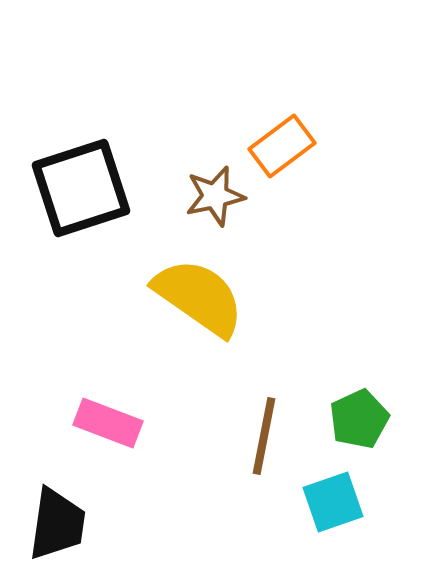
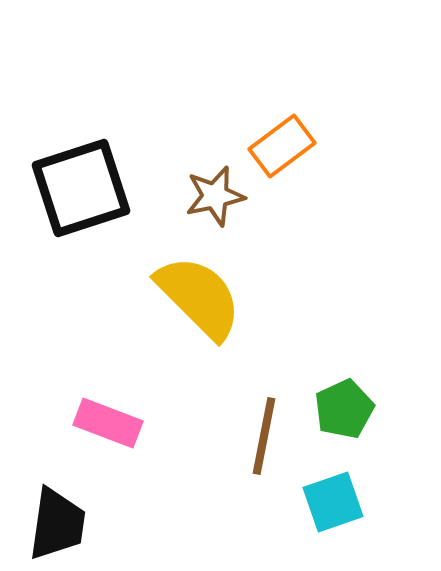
yellow semicircle: rotated 10 degrees clockwise
green pentagon: moved 15 px left, 10 px up
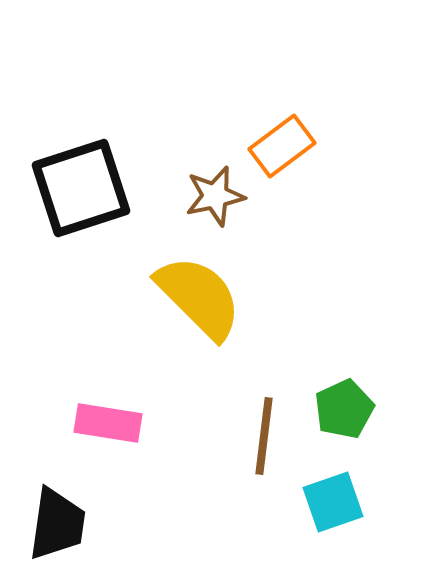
pink rectangle: rotated 12 degrees counterclockwise
brown line: rotated 4 degrees counterclockwise
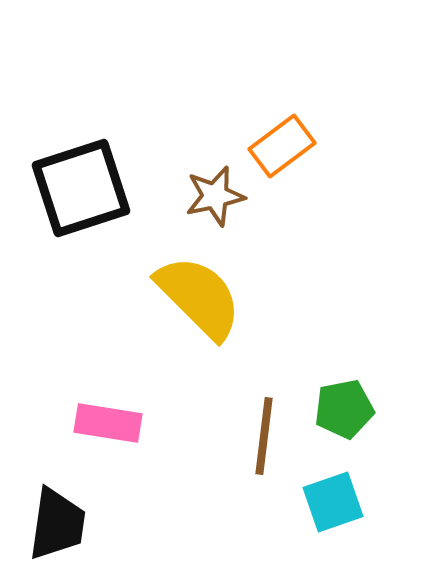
green pentagon: rotated 14 degrees clockwise
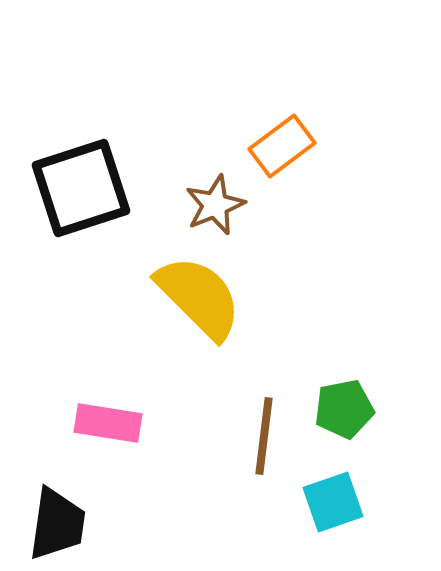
brown star: moved 9 px down; rotated 10 degrees counterclockwise
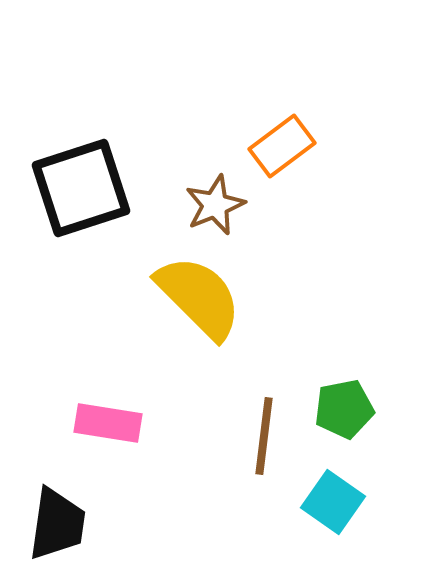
cyan square: rotated 36 degrees counterclockwise
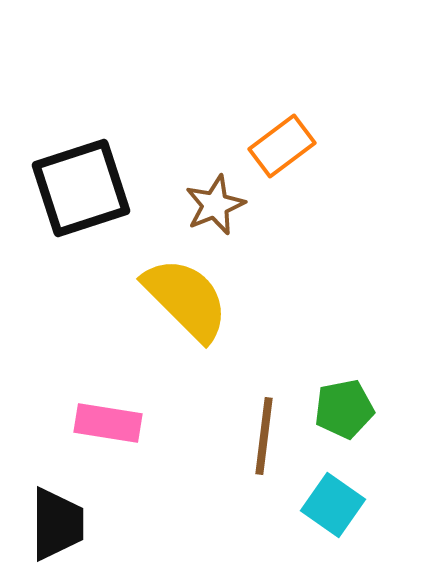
yellow semicircle: moved 13 px left, 2 px down
cyan square: moved 3 px down
black trapezoid: rotated 8 degrees counterclockwise
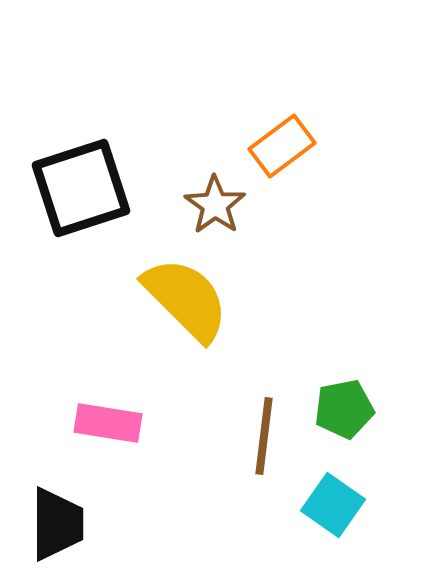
brown star: rotated 14 degrees counterclockwise
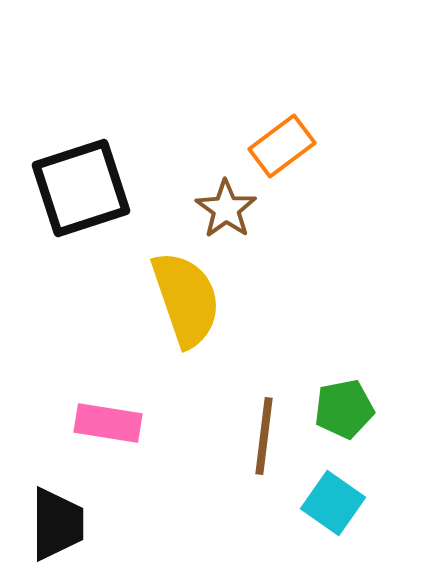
brown star: moved 11 px right, 4 px down
yellow semicircle: rotated 26 degrees clockwise
cyan square: moved 2 px up
